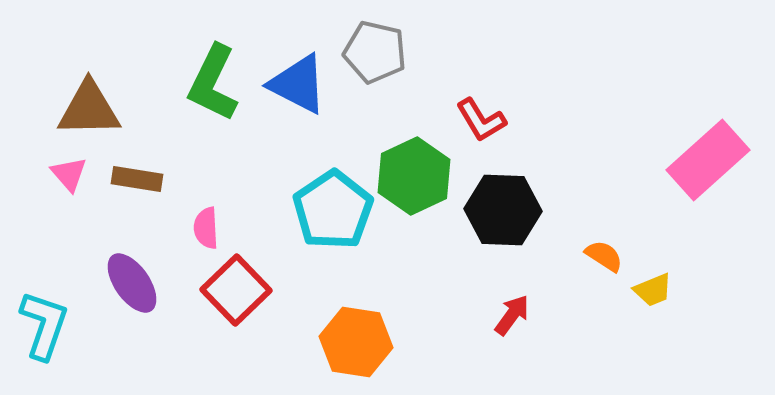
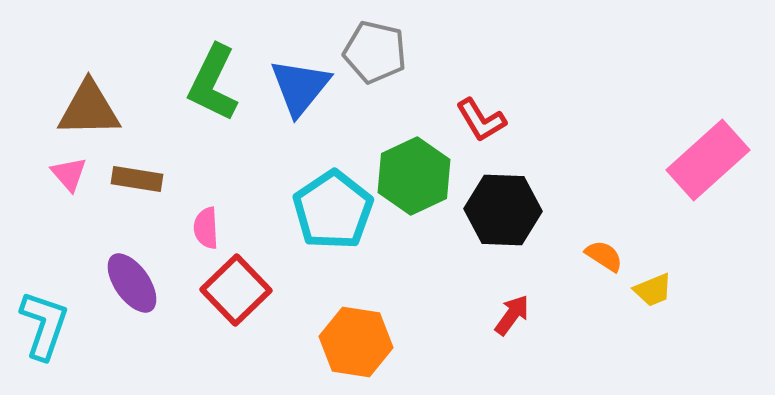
blue triangle: moved 2 px right, 3 px down; rotated 42 degrees clockwise
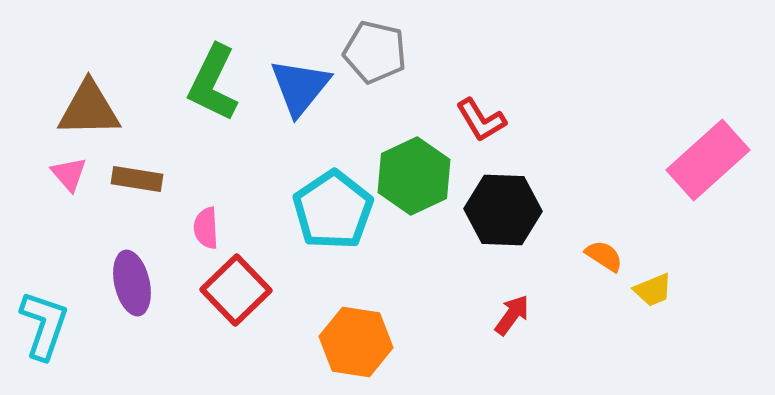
purple ellipse: rotated 22 degrees clockwise
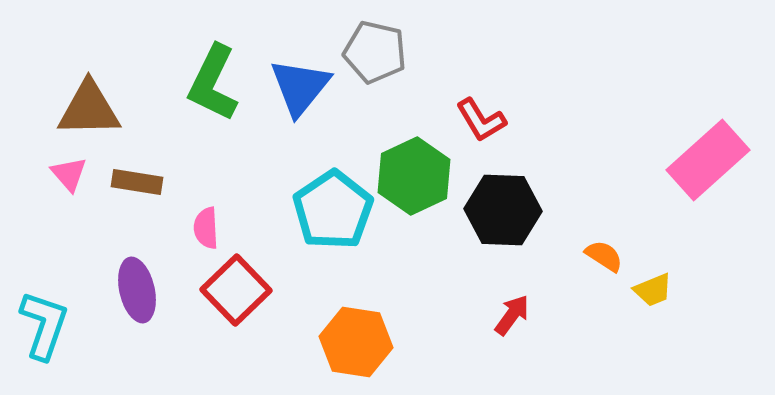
brown rectangle: moved 3 px down
purple ellipse: moved 5 px right, 7 px down
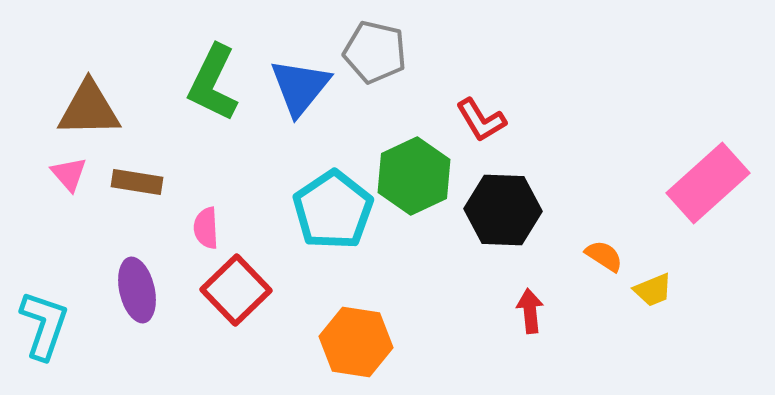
pink rectangle: moved 23 px down
red arrow: moved 18 px right, 4 px up; rotated 42 degrees counterclockwise
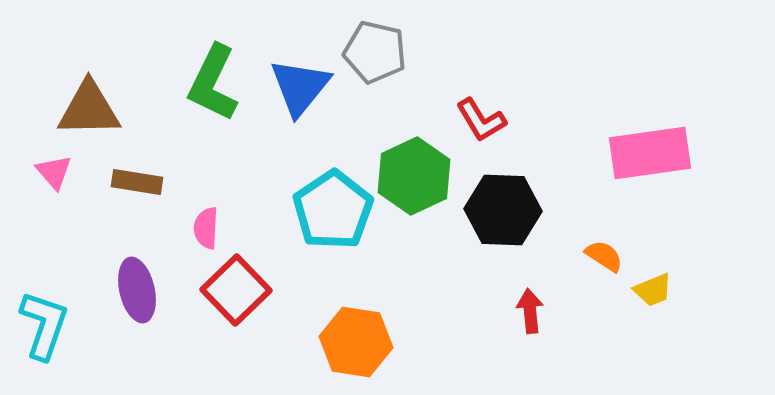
pink triangle: moved 15 px left, 2 px up
pink rectangle: moved 58 px left, 30 px up; rotated 34 degrees clockwise
pink semicircle: rotated 6 degrees clockwise
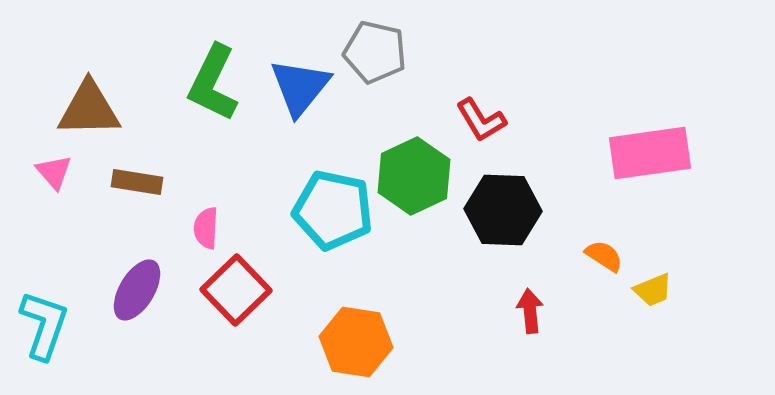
cyan pentagon: rotated 26 degrees counterclockwise
purple ellipse: rotated 44 degrees clockwise
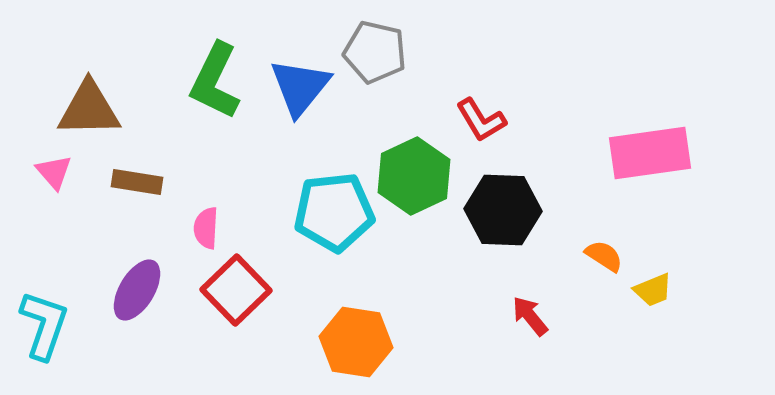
green L-shape: moved 2 px right, 2 px up
cyan pentagon: moved 1 px right, 2 px down; rotated 18 degrees counterclockwise
red arrow: moved 5 px down; rotated 33 degrees counterclockwise
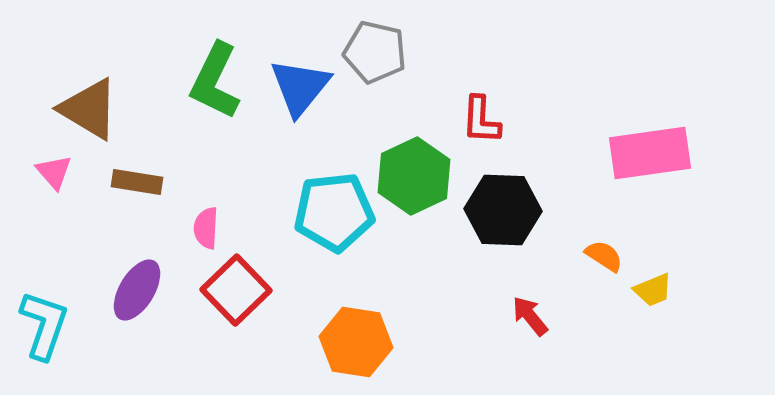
brown triangle: rotated 32 degrees clockwise
red L-shape: rotated 34 degrees clockwise
